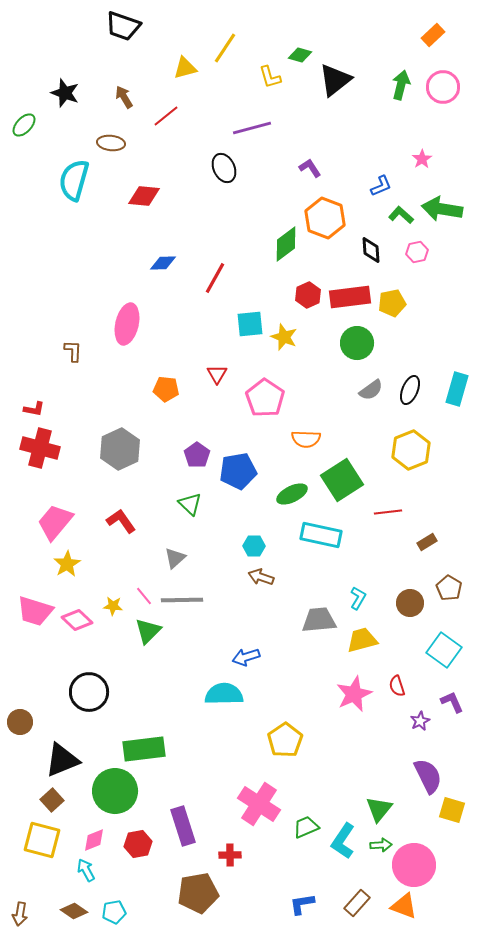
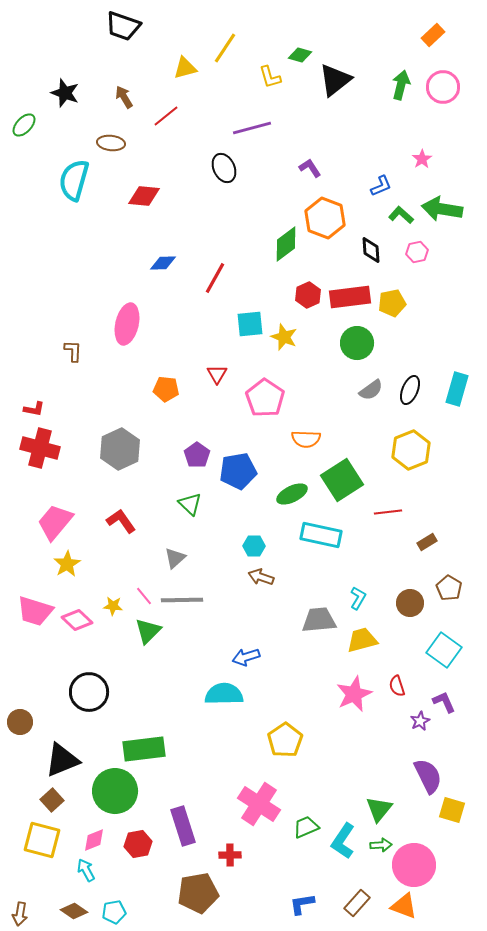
purple L-shape at (452, 702): moved 8 px left
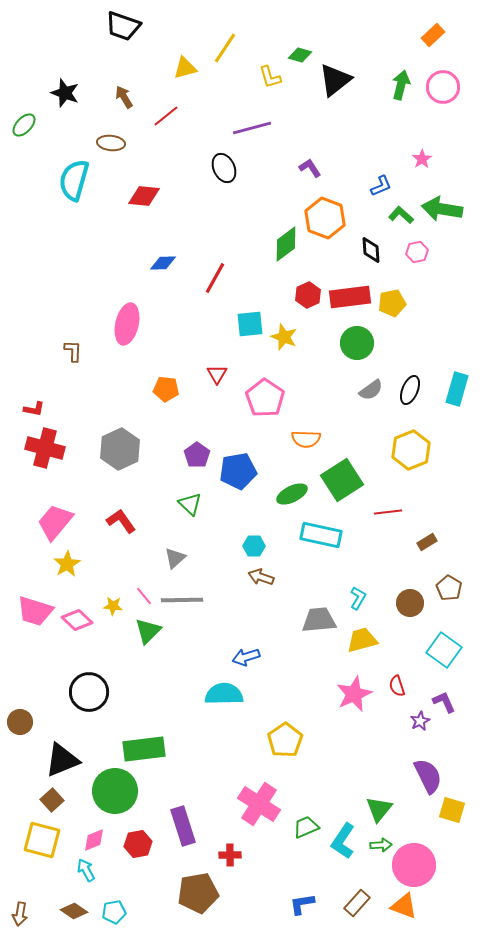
red cross at (40, 448): moved 5 px right
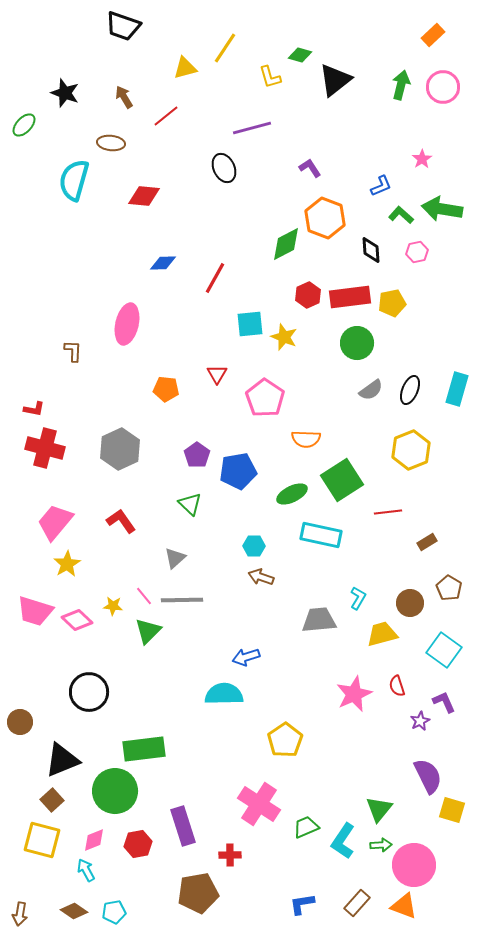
green diamond at (286, 244): rotated 9 degrees clockwise
yellow trapezoid at (362, 640): moved 20 px right, 6 px up
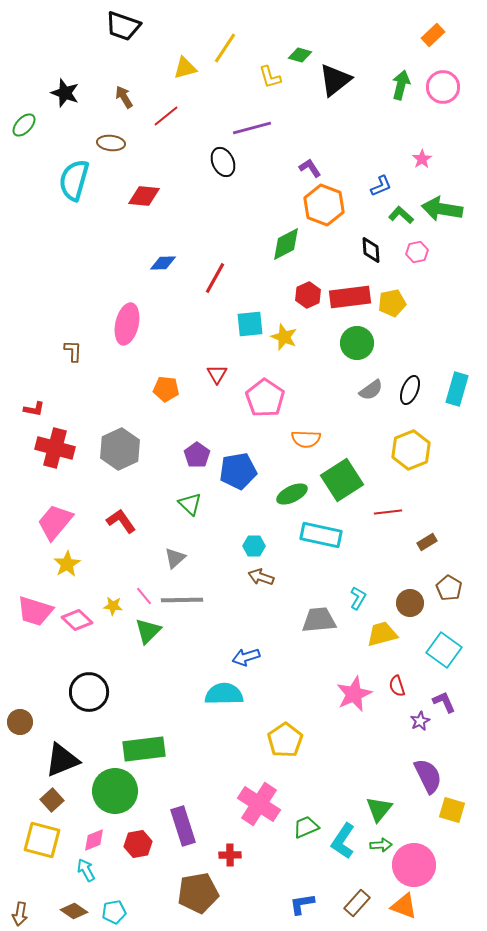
black ellipse at (224, 168): moved 1 px left, 6 px up
orange hexagon at (325, 218): moved 1 px left, 13 px up
red cross at (45, 448): moved 10 px right
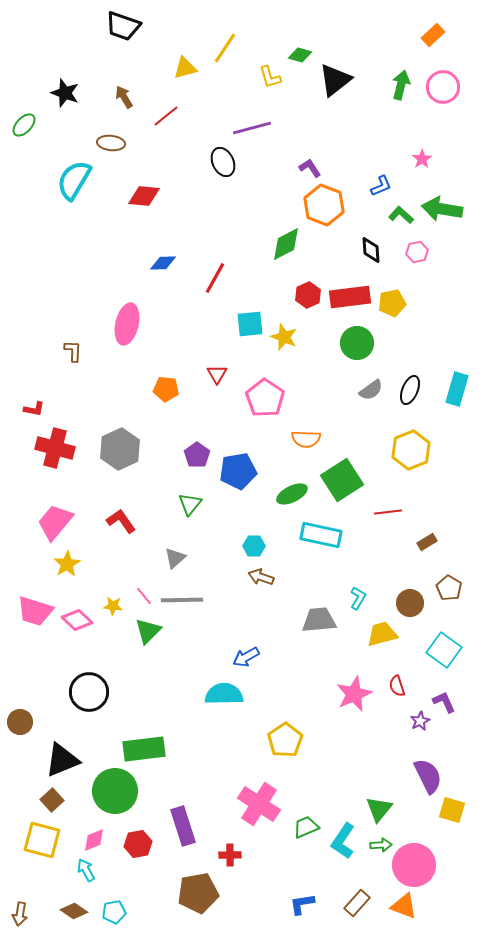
cyan semicircle at (74, 180): rotated 15 degrees clockwise
green triangle at (190, 504): rotated 25 degrees clockwise
blue arrow at (246, 657): rotated 12 degrees counterclockwise
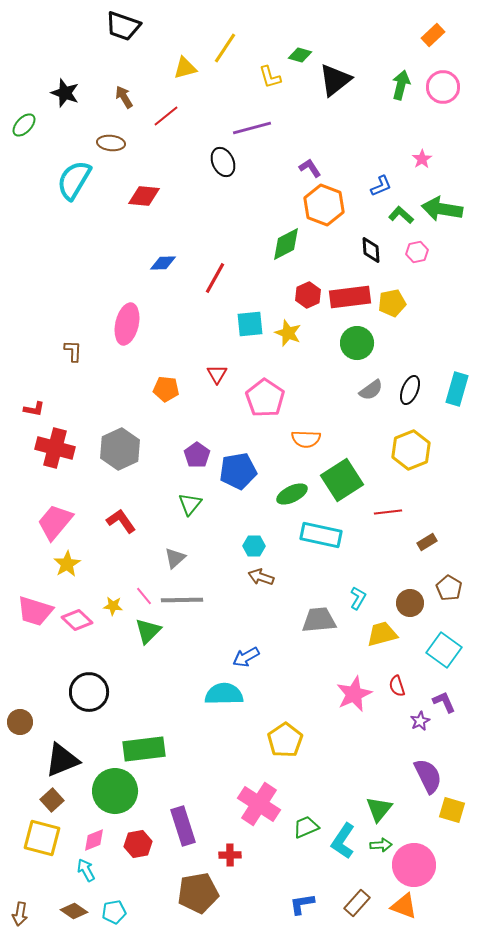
yellow star at (284, 337): moved 4 px right, 4 px up
yellow square at (42, 840): moved 2 px up
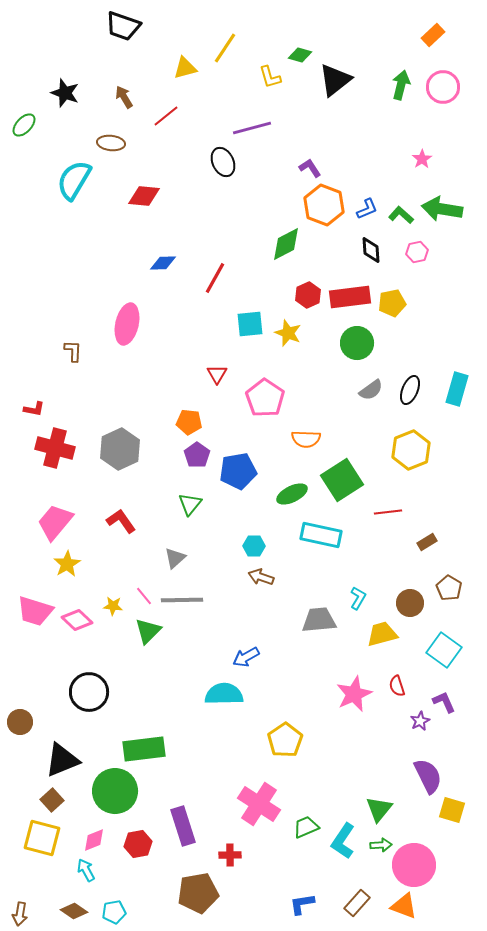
blue L-shape at (381, 186): moved 14 px left, 23 px down
orange pentagon at (166, 389): moved 23 px right, 33 px down
